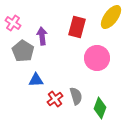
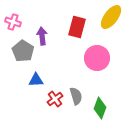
pink cross: moved 1 px up; rotated 14 degrees counterclockwise
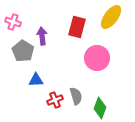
red cross: moved 1 px down; rotated 14 degrees clockwise
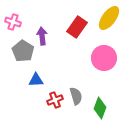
yellow ellipse: moved 2 px left, 1 px down
red rectangle: rotated 20 degrees clockwise
pink circle: moved 7 px right
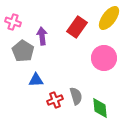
green diamond: rotated 25 degrees counterclockwise
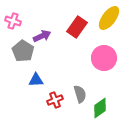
pink cross: moved 1 px up
purple arrow: rotated 72 degrees clockwise
gray semicircle: moved 4 px right, 2 px up
green diamond: rotated 60 degrees clockwise
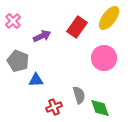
pink cross: rotated 28 degrees clockwise
gray pentagon: moved 5 px left, 10 px down; rotated 10 degrees counterclockwise
gray semicircle: moved 1 px left, 1 px down
red cross: moved 1 px left, 7 px down
green diamond: rotated 75 degrees counterclockwise
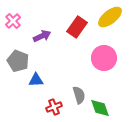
yellow ellipse: moved 1 px right, 1 px up; rotated 15 degrees clockwise
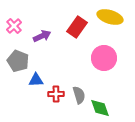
yellow ellipse: rotated 55 degrees clockwise
pink cross: moved 1 px right, 5 px down
red cross: moved 2 px right, 13 px up; rotated 21 degrees clockwise
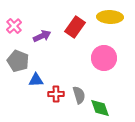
yellow ellipse: rotated 15 degrees counterclockwise
red rectangle: moved 2 px left
